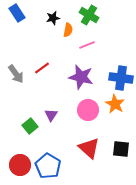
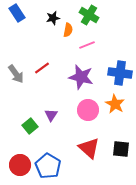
blue cross: moved 1 px left, 5 px up
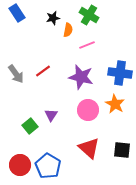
red line: moved 1 px right, 3 px down
black square: moved 1 px right, 1 px down
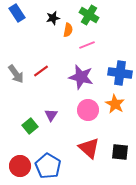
red line: moved 2 px left
black square: moved 2 px left, 2 px down
red circle: moved 1 px down
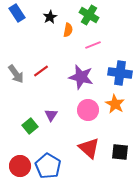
black star: moved 3 px left, 1 px up; rotated 16 degrees counterclockwise
pink line: moved 6 px right
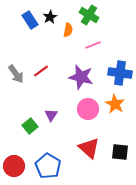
blue rectangle: moved 13 px right, 7 px down
pink circle: moved 1 px up
red circle: moved 6 px left
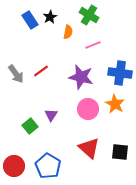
orange semicircle: moved 2 px down
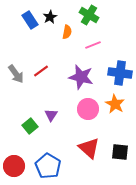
orange semicircle: moved 1 px left
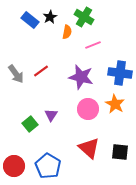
green cross: moved 5 px left, 2 px down
blue rectangle: rotated 18 degrees counterclockwise
green square: moved 2 px up
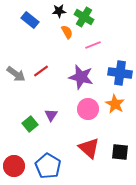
black star: moved 9 px right, 6 px up; rotated 24 degrees clockwise
orange semicircle: rotated 40 degrees counterclockwise
gray arrow: rotated 18 degrees counterclockwise
